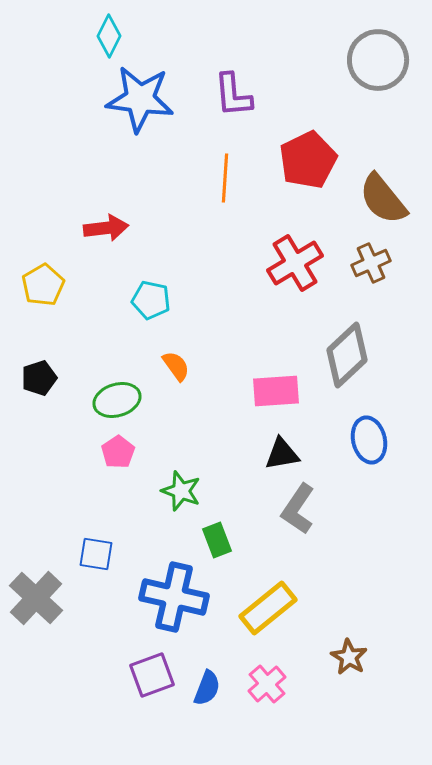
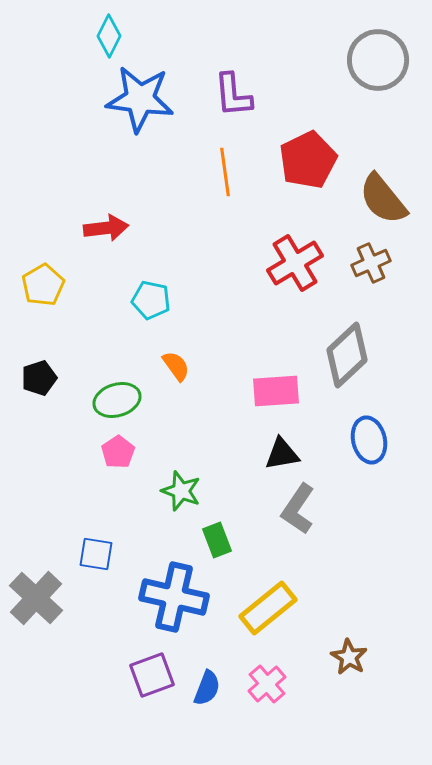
orange line: moved 6 px up; rotated 12 degrees counterclockwise
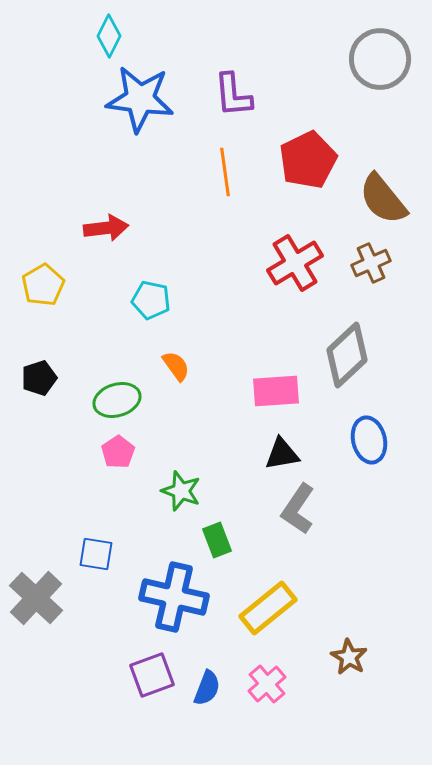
gray circle: moved 2 px right, 1 px up
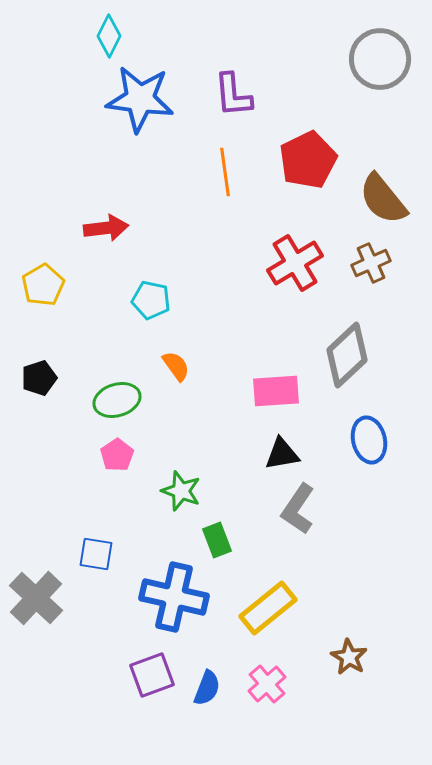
pink pentagon: moved 1 px left, 3 px down
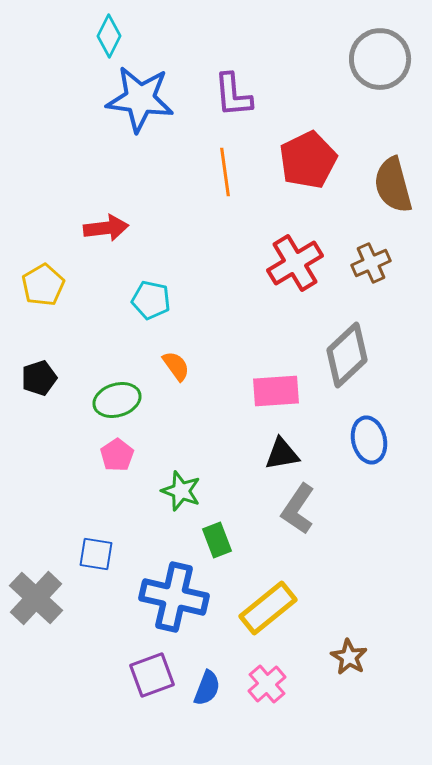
brown semicircle: moved 10 px right, 14 px up; rotated 24 degrees clockwise
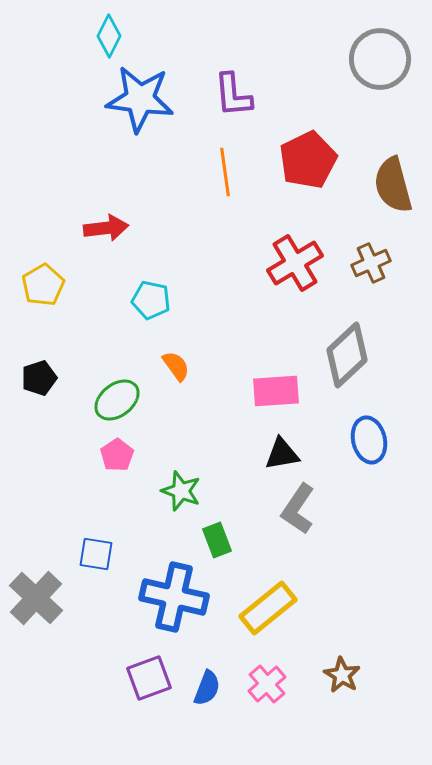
green ellipse: rotated 21 degrees counterclockwise
brown star: moved 7 px left, 18 px down
purple square: moved 3 px left, 3 px down
